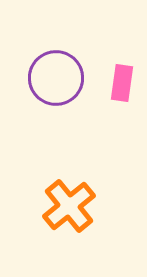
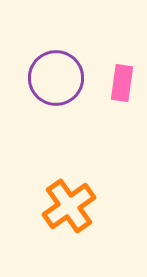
orange cross: rotated 4 degrees clockwise
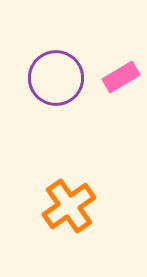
pink rectangle: moved 1 px left, 6 px up; rotated 51 degrees clockwise
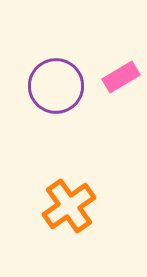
purple circle: moved 8 px down
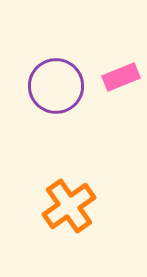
pink rectangle: rotated 9 degrees clockwise
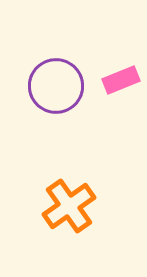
pink rectangle: moved 3 px down
